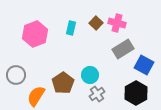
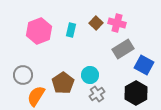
cyan rectangle: moved 2 px down
pink hexagon: moved 4 px right, 3 px up
gray circle: moved 7 px right
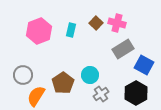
gray cross: moved 4 px right
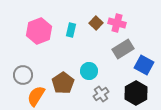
cyan circle: moved 1 px left, 4 px up
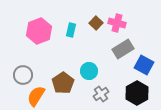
black hexagon: moved 1 px right
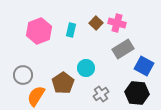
blue square: moved 1 px down
cyan circle: moved 3 px left, 3 px up
black hexagon: rotated 25 degrees counterclockwise
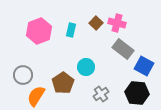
gray rectangle: rotated 70 degrees clockwise
cyan circle: moved 1 px up
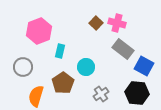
cyan rectangle: moved 11 px left, 21 px down
gray circle: moved 8 px up
orange semicircle: rotated 15 degrees counterclockwise
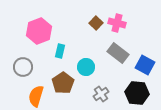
gray rectangle: moved 5 px left, 4 px down
blue square: moved 1 px right, 1 px up
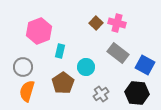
orange semicircle: moved 9 px left, 5 px up
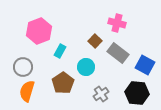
brown square: moved 1 px left, 18 px down
cyan rectangle: rotated 16 degrees clockwise
